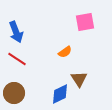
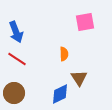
orange semicircle: moved 1 px left, 2 px down; rotated 56 degrees counterclockwise
brown triangle: moved 1 px up
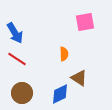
blue arrow: moved 1 px left, 1 px down; rotated 10 degrees counterclockwise
brown triangle: rotated 24 degrees counterclockwise
brown circle: moved 8 px right
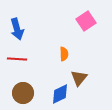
pink square: moved 1 px right, 1 px up; rotated 24 degrees counterclockwise
blue arrow: moved 2 px right, 4 px up; rotated 15 degrees clockwise
red line: rotated 30 degrees counterclockwise
brown triangle: rotated 36 degrees clockwise
brown circle: moved 1 px right
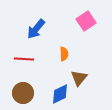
blue arrow: moved 19 px right; rotated 55 degrees clockwise
red line: moved 7 px right
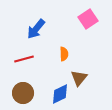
pink square: moved 2 px right, 2 px up
red line: rotated 18 degrees counterclockwise
